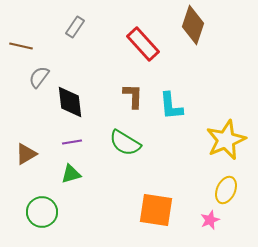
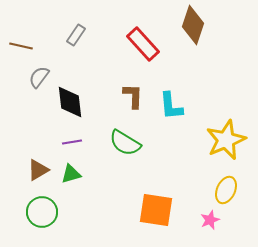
gray rectangle: moved 1 px right, 8 px down
brown triangle: moved 12 px right, 16 px down
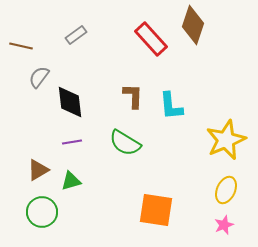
gray rectangle: rotated 20 degrees clockwise
red rectangle: moved 8 px right, 5 px up
green triangle: moved 7 px down
pink star: moved 14 px right, 5 px down
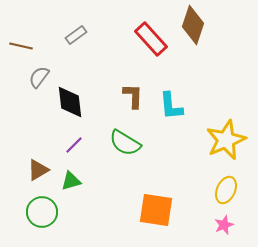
purple line: moved 2 px right, 3 px down; rotated 36 degrees counterclockwise
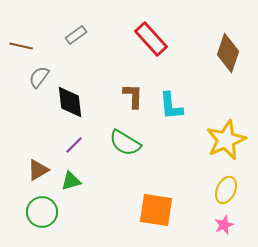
brown diamond: moved 35 px right, 28 px down
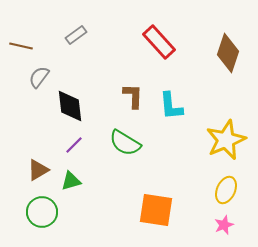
red rectangle: moved 8 px right, 3 px down
black diamond: moved 4 px down
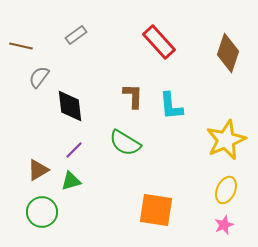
purple line: moved 5 px down
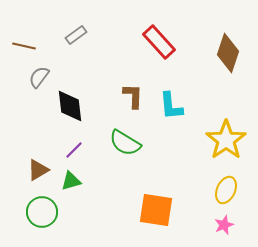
brown line: moved 3 px right
yellow star: rotated 12 degrees counterclockwise
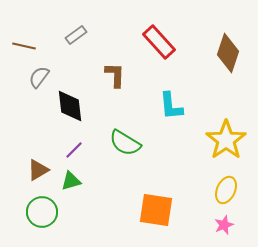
brown L-shape: moved 18 px left, 21 px up
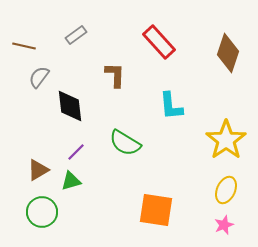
purple line: moved 2 px right, 2 px down
